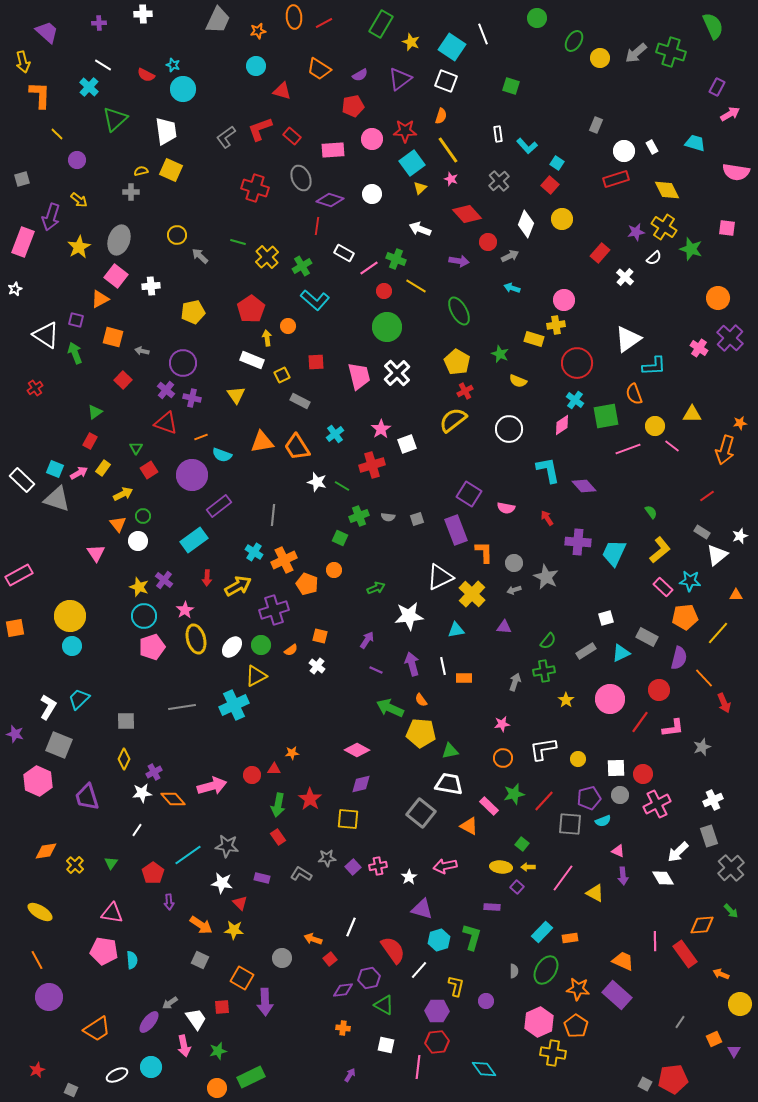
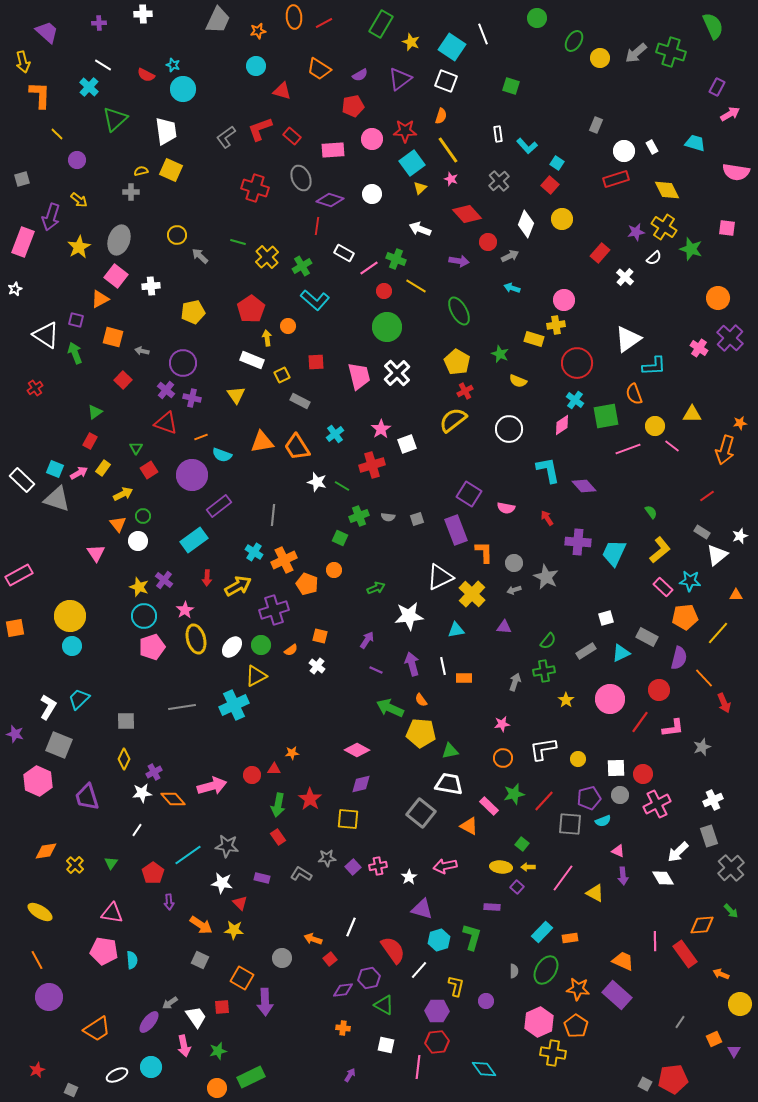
white trapezoid at (196, 1019): moved 2 px up
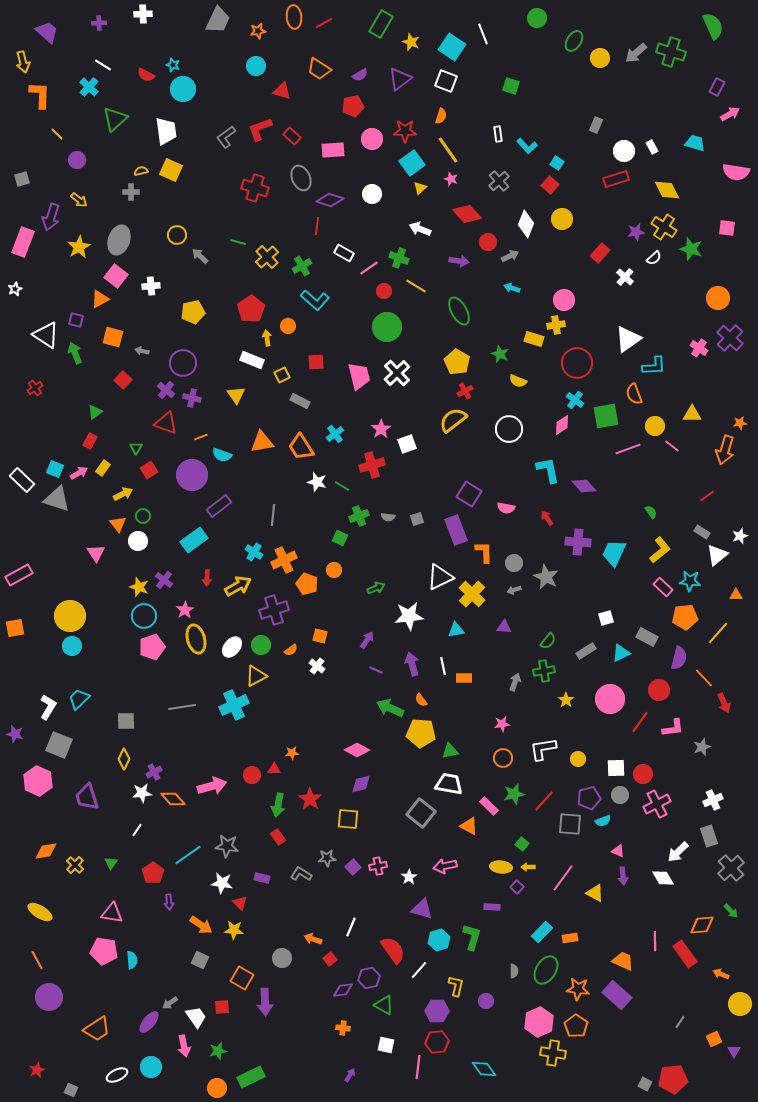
green cross at (396, 259): moved 3 px right, 1 px up
orange trapezoid at (297, 447): moved 4 px right
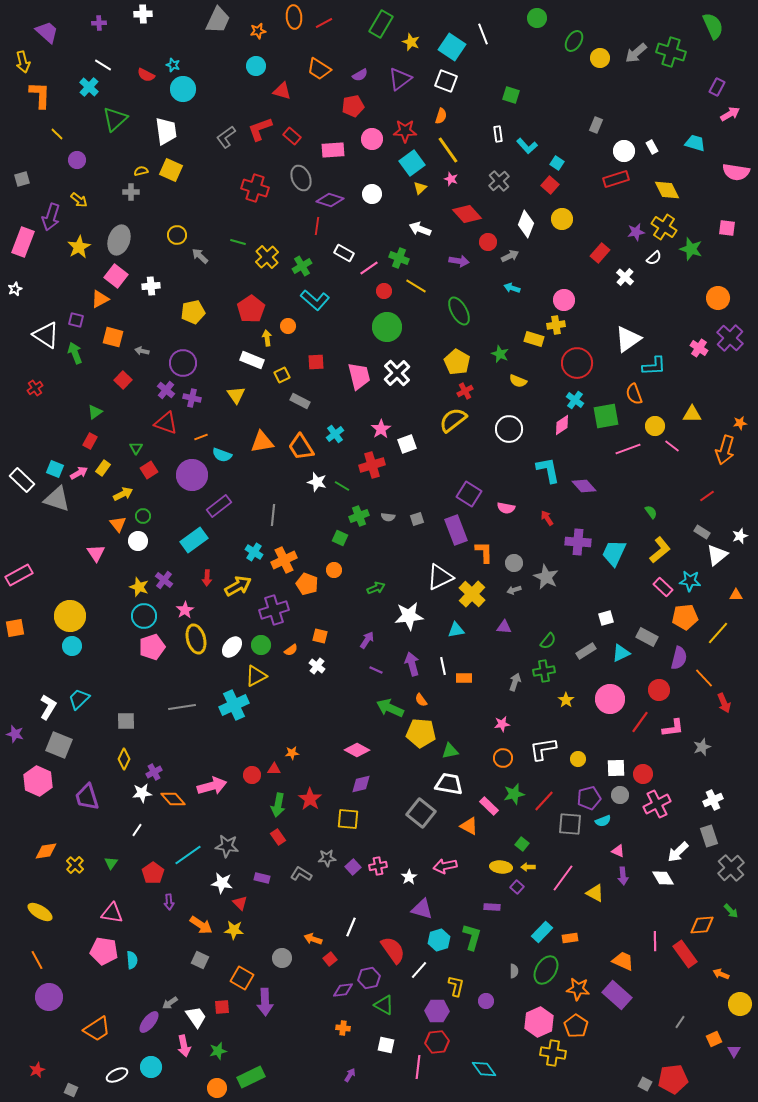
green square at (511, 86): moved 9 px down
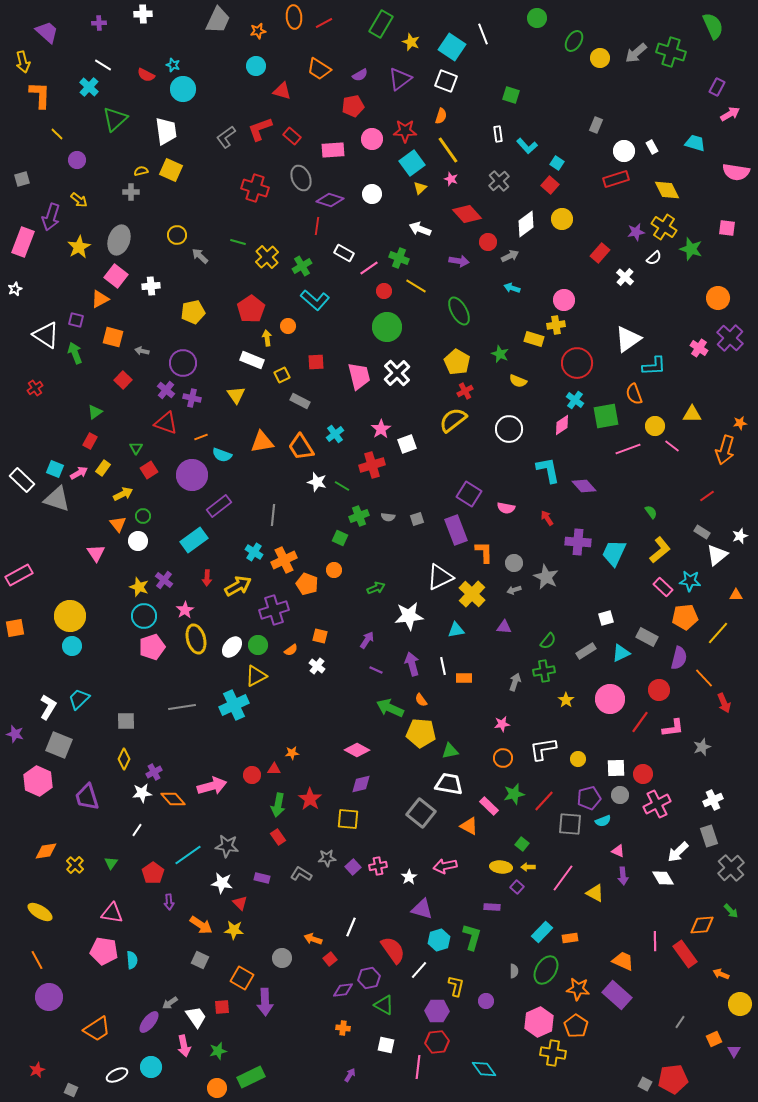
white diamond at (526, 224): rotated 32 degrees clockwise
green circle at (261, 645): moved 3 px left
